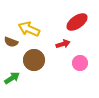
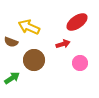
yellow arrow: moved 2 px up
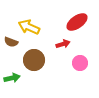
green arrow: rotated 21 degrees clockwise
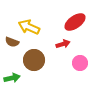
red ellipse: moved 2 px left
brown semicircle: moved 1 px right
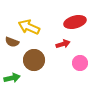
red ellipse: rotated 20 degrees clockwise
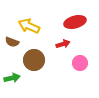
yellow arrow: moved 1 px up
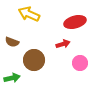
yellow arrow: moved 12 px up
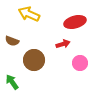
brown semicircle: moved 1 px up
green arrow: moved 4 px down; rotated 112 degrees counterclockwise
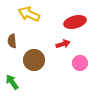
brown semicircle: rotated 64 degrees clockwise
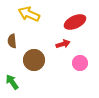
red ellipse: rotated 10 degrees counterclockwise
